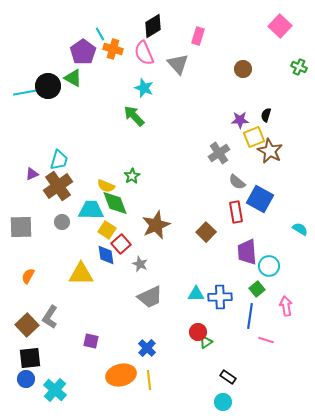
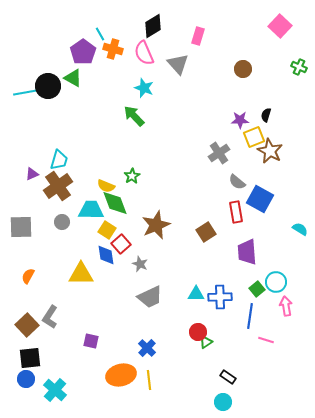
brown square at (206, 232): rotated 12 degrees clockwise
cyan circle at (269, 266): moved 7 px right, 16 px down
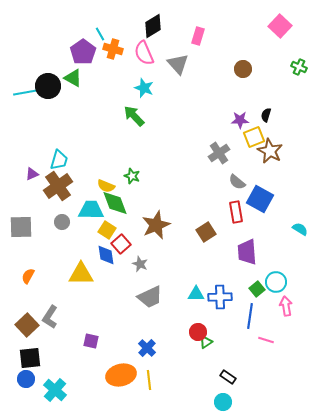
green star at (132, 176): rotated 21 degrees counterclockwise
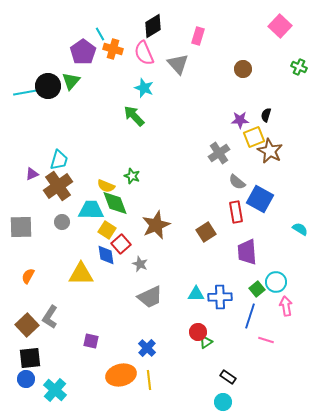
green triangle at (73, 78): moved 2 px left, 3 px down; rotated 42 degrees clockwise
blue line at (250, 316): rotated 10 degrees clockwise
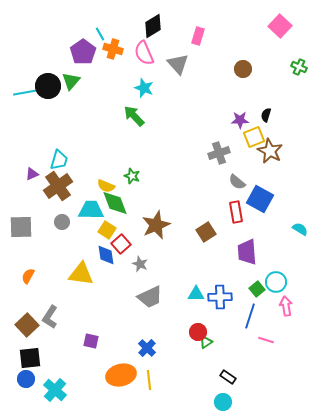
gray cross at (219, 153): rotated 15 degrees clockwise
yellow triangle at (81, 274): rotated 8 degrees clockwise
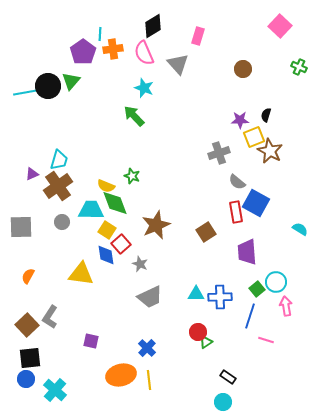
cyan line at (100, 34): rotated 32 degrees clockwise
orange cross at (113, 49): rotated 24 degrees counterclockwise
blue square at (260, 199): moved 4 px left, 4 px down
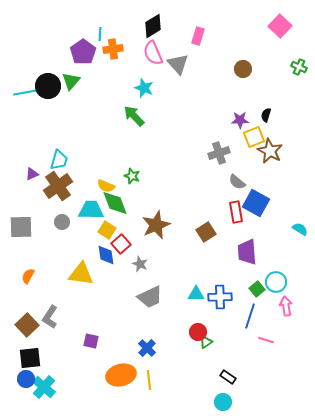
pink semicircle at (144, 53): moved 9 px right
cyan cross at (55, 390): moved 11 px left, 3 px up
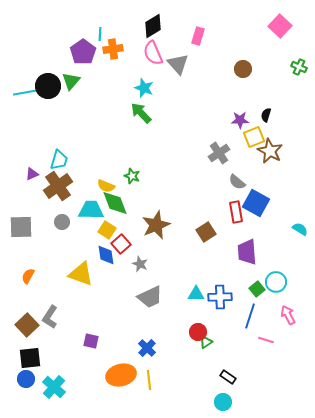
green arrow at (134, 116): moved 7 px right, 3 px up
gray cross at (219, 153): rotated 15 degrees counterclockwise
yellow triangle at (81, 274): rotated 12 degrees clockwise
pink arrow at (286, 306): moved 2 px right, 9 px down; rotated 18 degrees counterclockwise
cyan cross at (44, 387): moved 10 px right
